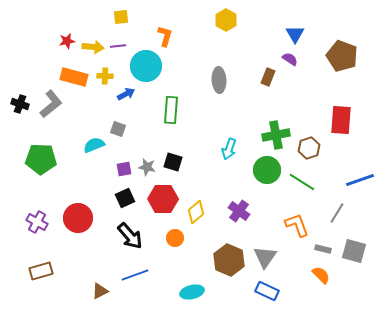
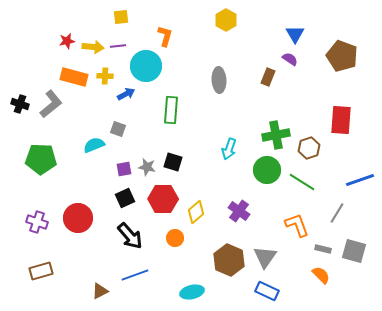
purple cross at (37, 222): rotated 10 degrees counterclockwise
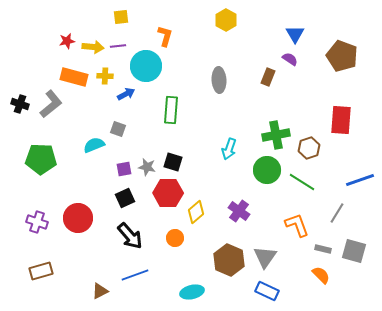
red hexagon at (163, 199): moved 5 px right, 6 px up
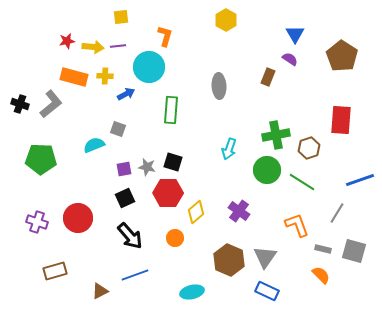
brown pentagon at (342, 56): rotated 12 degrees clockwise
cyan circle at (146, 66): moved 3 px right, 1 px down
gray ellipse at (219, 80): moved 6 px down
brown rectangle at (41, 271): moved 14 px right
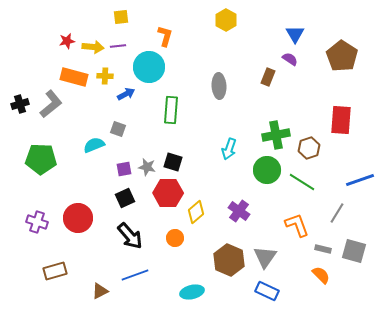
black cross at (20, 104): rotated 36 degrees counterclockwise
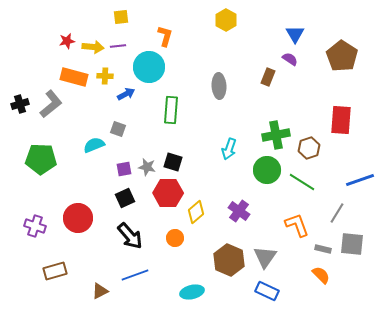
purple cross at (37, 222): moved 2 px left, 4 px down
gray square at (354, 251): moved 2 px left, 7 px up; rotated 10 degrees counterclockwise
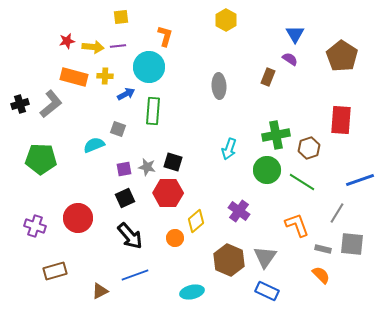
green rectangle at (171, 110): moved 18 px left, 1 px down
yellow diamond at (196, 212): moved 9 px down
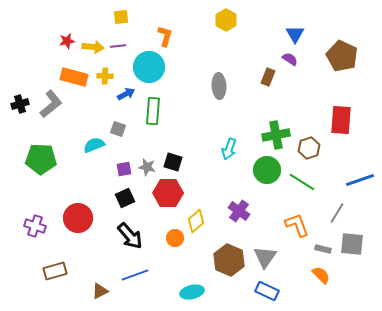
brown pentagon at (342, 56): rotated 8 degrees counterclockwise
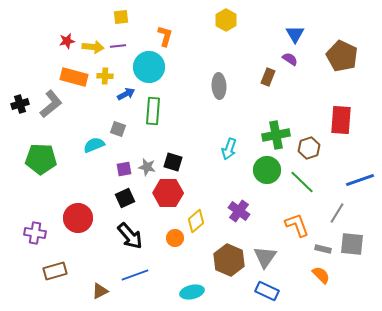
green line at (302, 182): rotated 12 degrees clockwise
purple cross at (35, 226): moved 7 px down; rotated 10 degrees counterclockwise
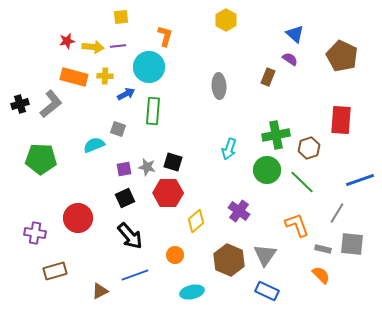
blue triangle at (295, 34): rotated 18 degrees counterclockwise
orange circle at (175, 238): moved 17 px down
gray triangle at (265, 257): moved 2 px up
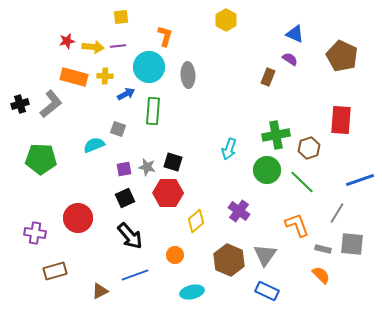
blue triangle at (295, 34): rotated 18 degrees counterclockwise
gray ellipse at (219, 86): moved 31 px left, 11 px up
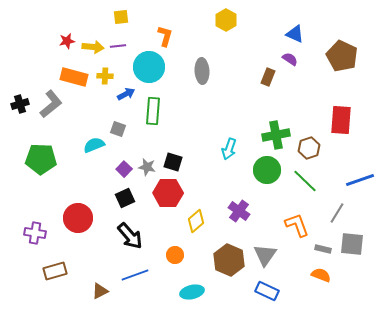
gray ellipse at (188, 75): moved 14 px right, 4 px up
purple square at (124, 169): rotated 35 degrees counterclockwise
green line at (302, 182): moved 3 px right, 1 px up
orange semicircle at (321, 275): rotated 24 degrees counterclockwise
